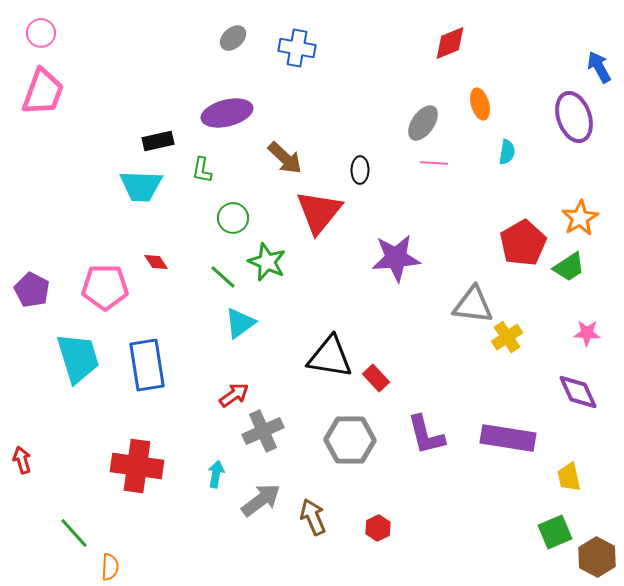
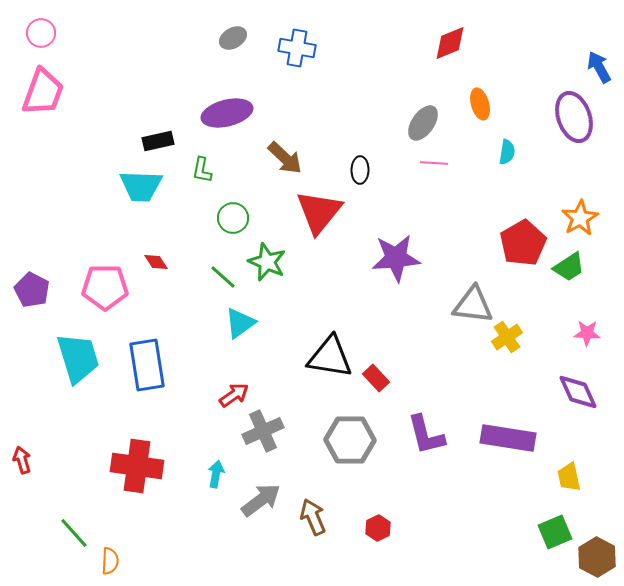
gray ellipse at (233, 38): rotated 12 degrees clockwise
orange semicircle at (110, 567): moved 6 px up
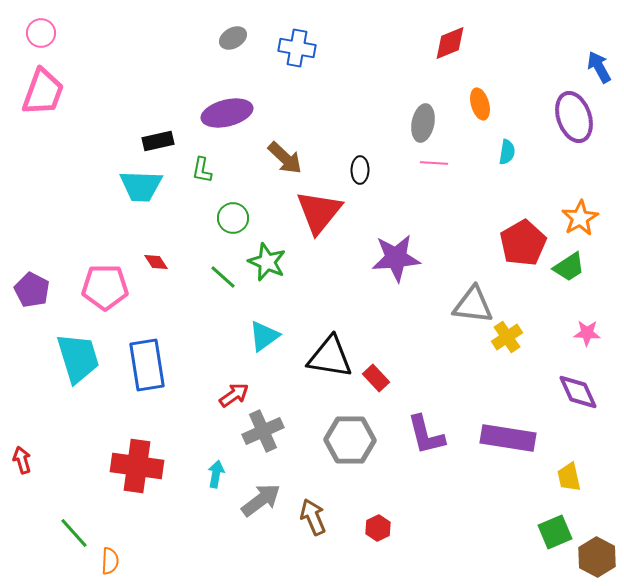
gray ellipse at (423, 123): rotated 24 degrees counterclockwise
cyan triangle at (240, 323): moved 24 px right, 13 px down
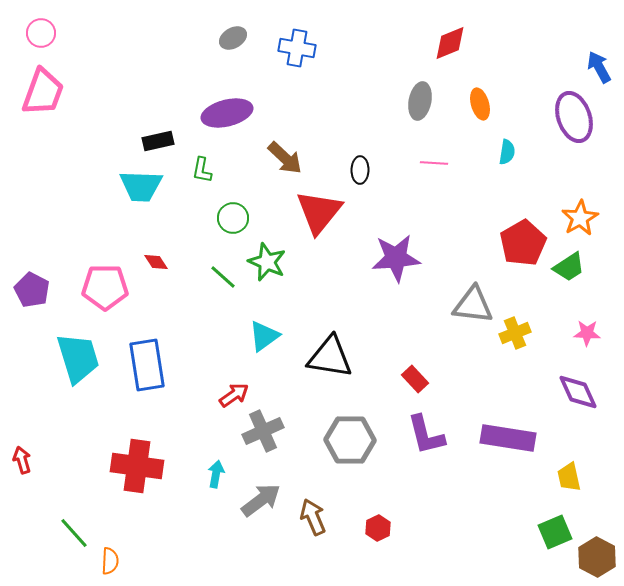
gray ellipse at (423, 123): moved 3 px left, 22 px up
yellow cross at (507, 337): moved 8 px right, 4 px up; rotated 12 degrees clockwise
red rectangle at (376, 378): moved 39 px right, 1 px down
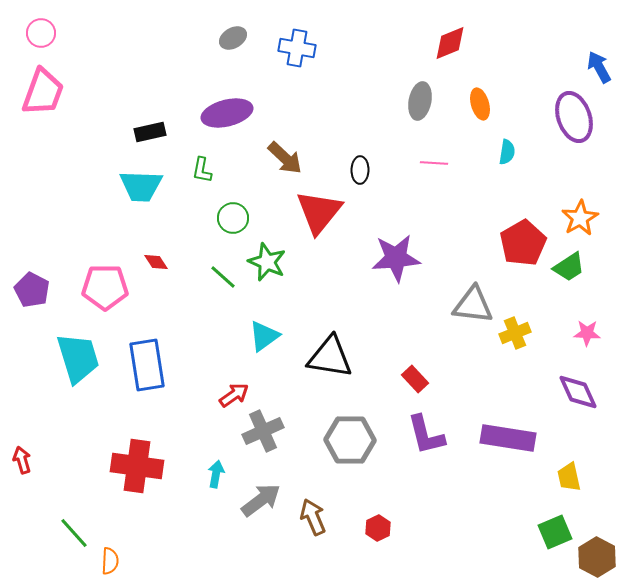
black rectangle at (158, 141): moved 8 px left, 9 px up
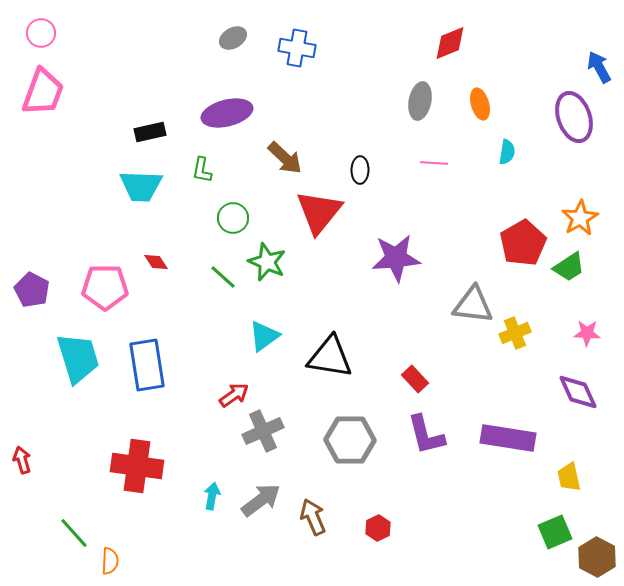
cyan arrow at (216, 474): moved 4 px left, 22 px down
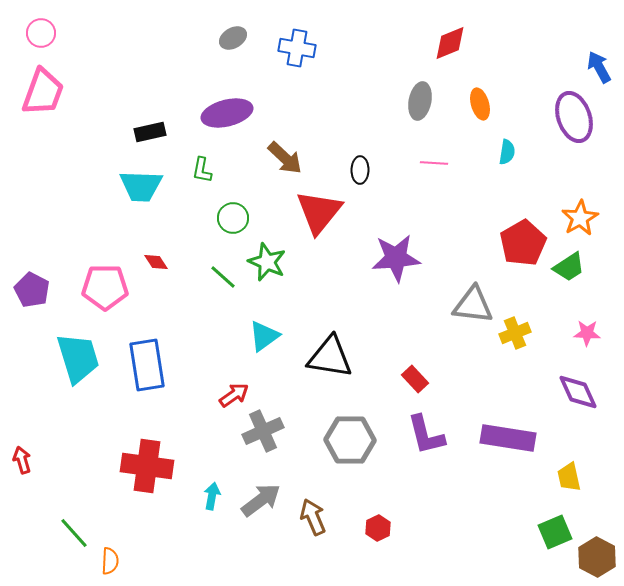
red cross at (137, 466): moved 10 px right
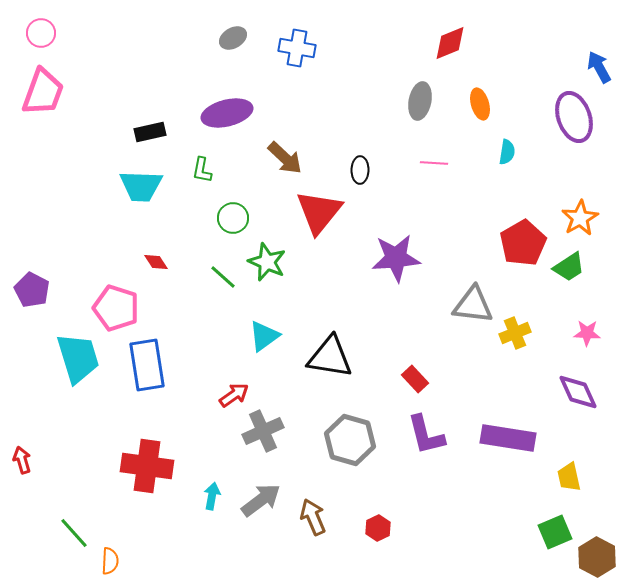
pink pentagon at (105, 287): moved 11 px right, 21 px down; rotated 18 degrees clockwise
gray hexagon at (350, 440): rotated 15 degrees clockwise
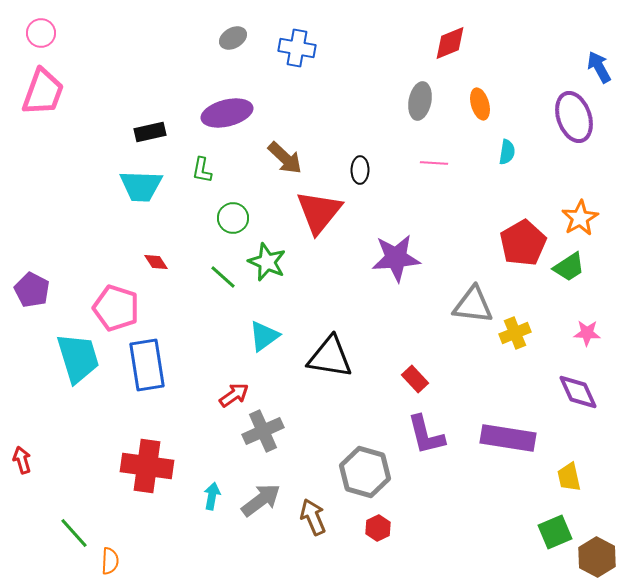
gray hexagon at (350, 440): moved 15 px right, 32 px down
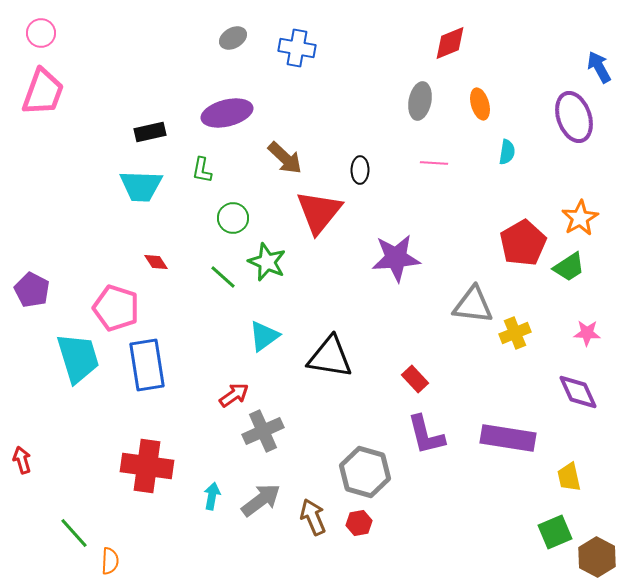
red hexagon at (378, 528): moved 19 px left, 5 px up; rotated 15 degrees clockwise
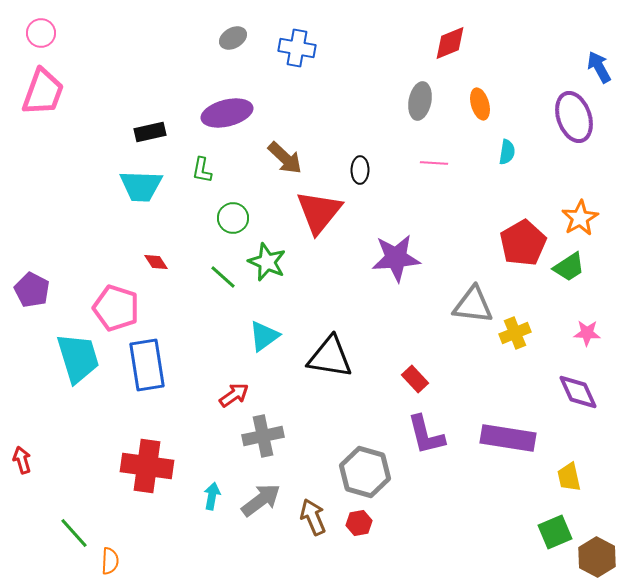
gray cross at (263, 431): moved 5 px down; rotated 12 degrees clockwise
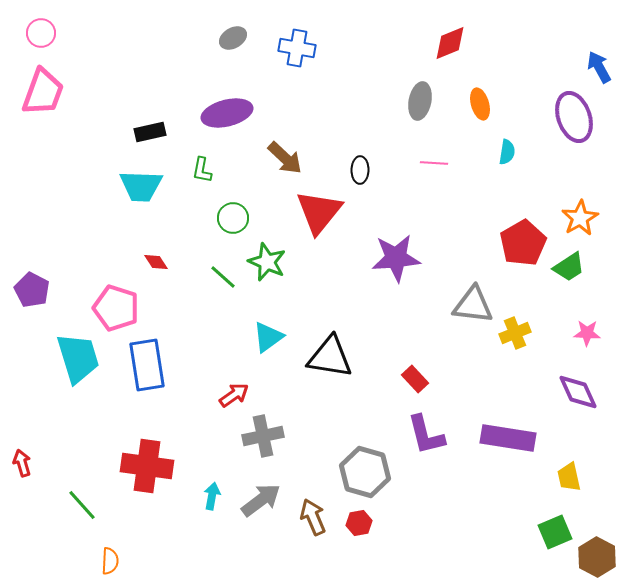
cyan triangle at (264, 336): moved 4 px right, 1 px down
red arrow at (22, 460): moved 3 px down
green line at (74, 533): moved 8 px right, 28 px up
